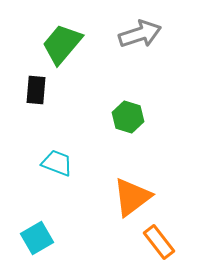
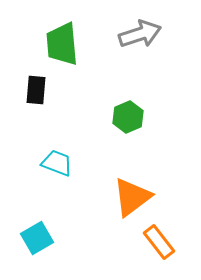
green trapezoid: rotated 45 degrees counterclockwise
green hexagon: rotated 20 degrees clockwise
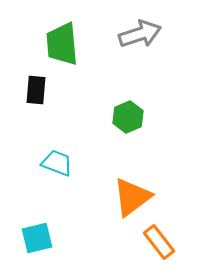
cyan square: rotated 16 degrees clockwise
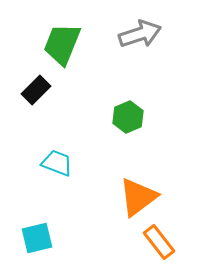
green trapezoid: rotated 27 degrees clockwise
black rectangle: rotated 40 degrees clockwise
orange triangle: moved 6 px right
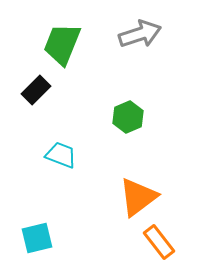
cyan trapezoid: moved 4 px right, 8 px up
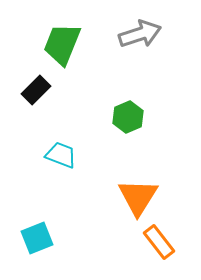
orange triangle: rotated 21 degrees counterclockwise
cyan square: rotated 8 degrees counterclockwise
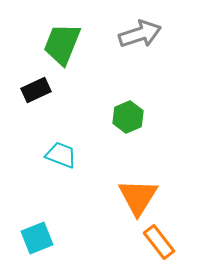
black rectangle: rotated 20 degrees clockwise
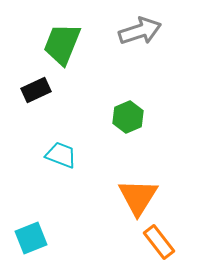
gray arrow: moved 3 px up
cyan square: moved 6 px left
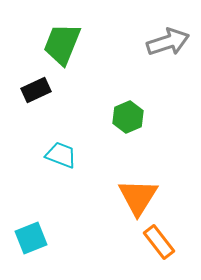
gray arrow: moved 28 px right, 11 px down
